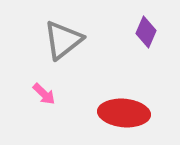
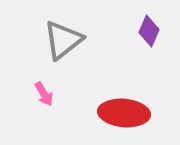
purple diamond: moved 3 px right, 1 px up
pink arrow: rotated 15 degrees clockwise
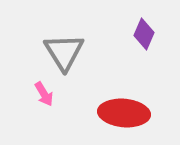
purple diamond: moved 5 px left, 3 px down
gray triangle: moved 1 px right, 12 px down; rotated 24 degrees counterclockwise
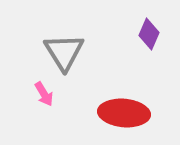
purple diamond: moved 5 px right
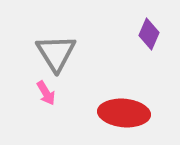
gray triangle: moved 8 px left, 1 px down
pink arrow: moved 2 px right, 1 px up
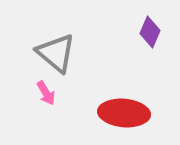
purple diamond: moved 1 px right, 2 px up
gray triangle: rotated 18 degrees counterclockwise
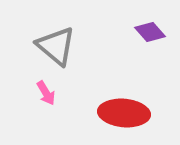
purple diamond: rotated 64 degrees counterclockwise
gray triangle: moved 7 px up
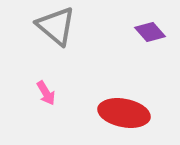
gray triangle: moved 20 px up
red ellipse: rotated 6 degrees clockwise
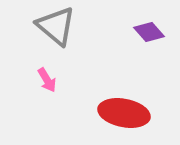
purple diamond: moved 1 px left
pink arrow: moved 1 px right, 13 px up
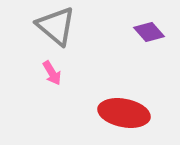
pink arrow: moved 5 px right, 7 px up
